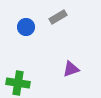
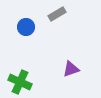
gray rectangle: moved 1 px left, 3 px up
green cross: moved 2 px right, 1 px up; rotated 15 degrees clockwise
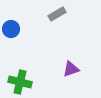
blue circle: moved 15 px left, 2 px down
green cross: rotated 10 degrees counterclockwise
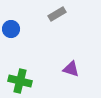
purple triangle: rotated 36 degrees clockwise
green cross: moved 1 px up
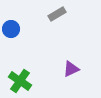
purple triangle: rotated 42 degrees counterclockwise
green cross: rotated 20 degrees clockwise
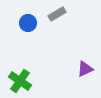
blue circle: moved 17 px right, 6 px up
purple triangle: moved 14 px right
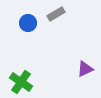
gray rectangle: moved 1 px left
green cross: moved 1 px right, 1 px down
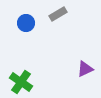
gray rectangle: moved 2 px right
blue circle: moved 2 px left
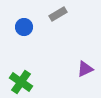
blue circle: moved 2 px left, 4 px down
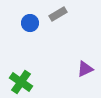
blue circle: moved 6 px right, 4 px up
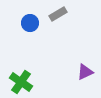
purple triangle: moved 3 px down
